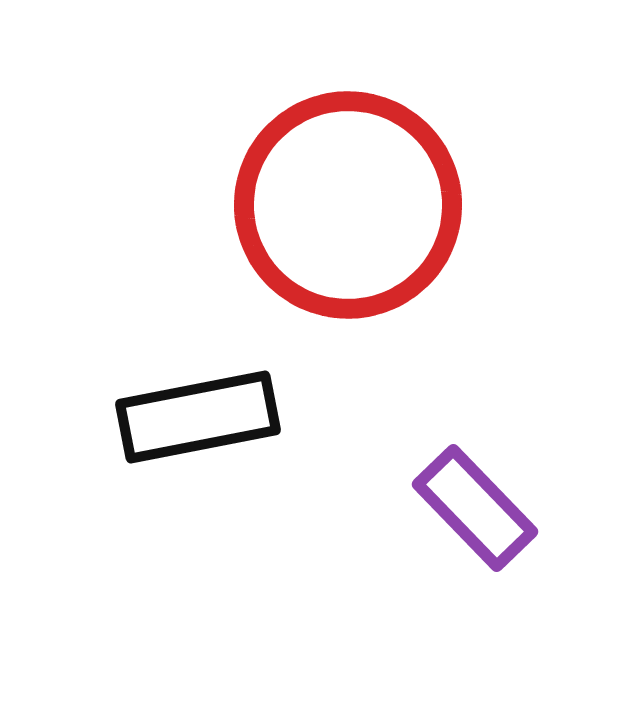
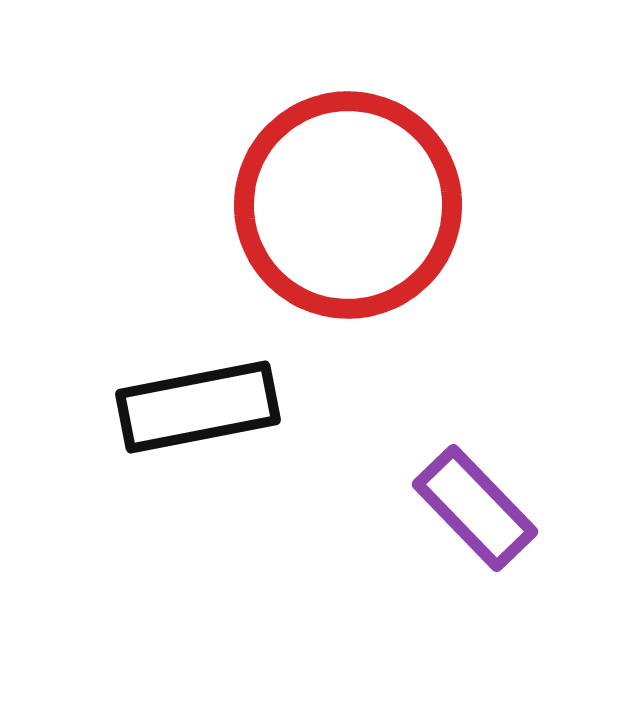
black rectangle: moved 10 px up
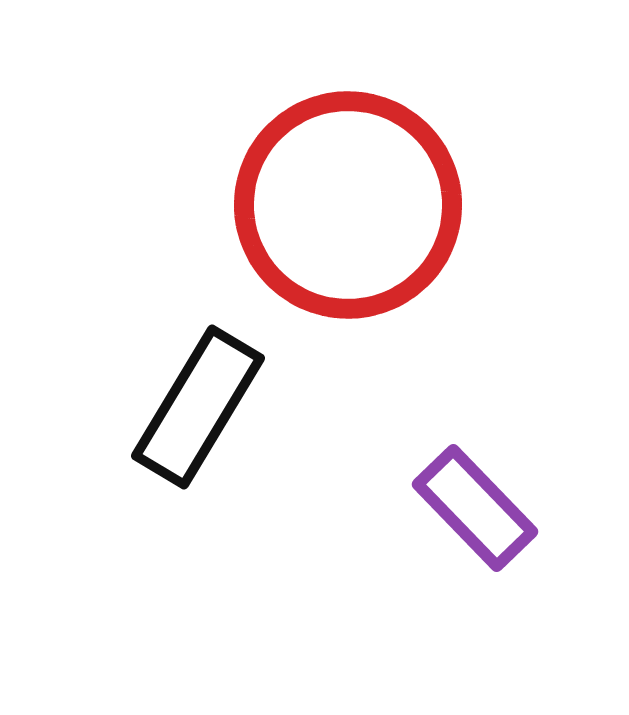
black rectangle: rotated 48 degrees counterclockwise
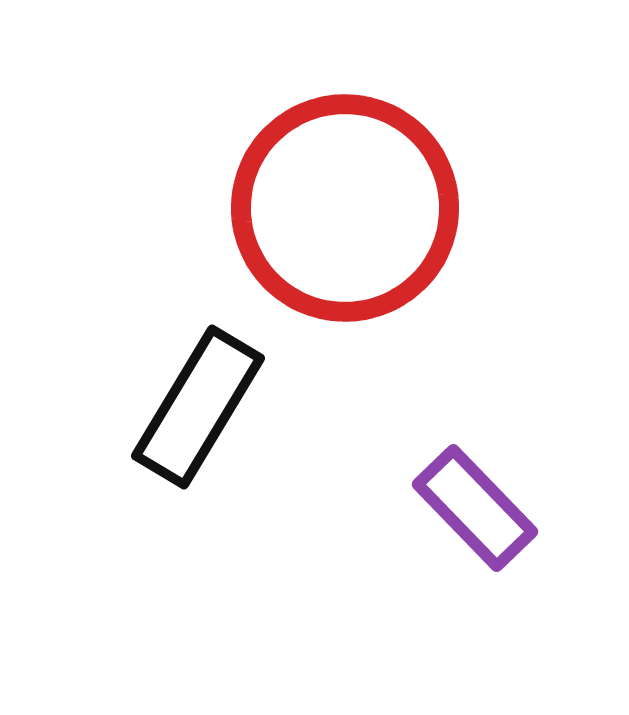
red circle: moved 3 px left, 3 px down
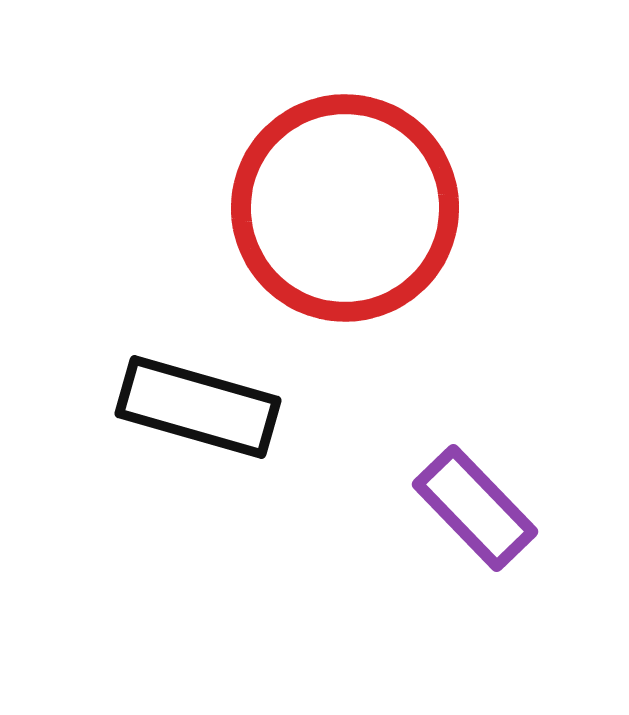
black rectangle: rotated 75 degrees clockwise
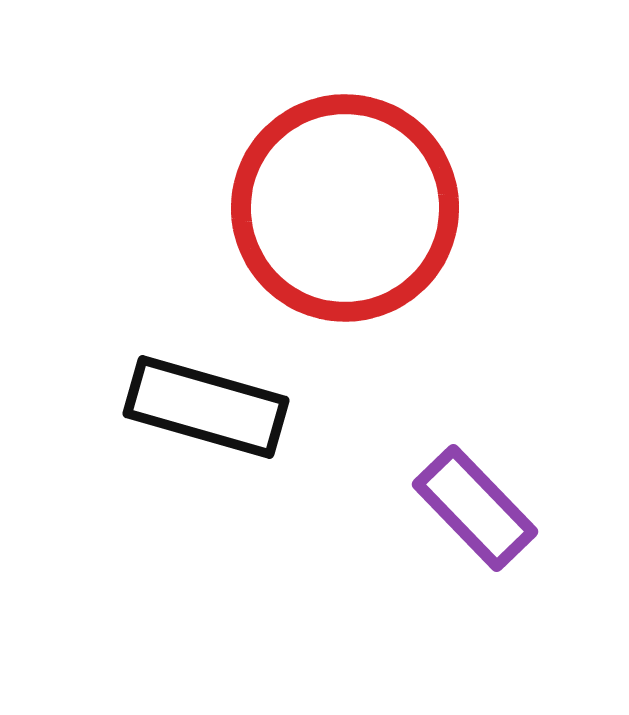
black rectangle: moved 8 px right
